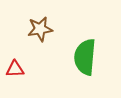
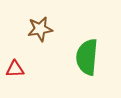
green semicircle: moved 2 px right
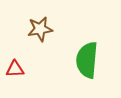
green semicircle: moved 3 px down
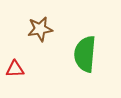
green semicircle: moved 2 px left, 6 px up
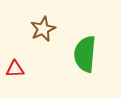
brown star: moved 3 px right; rotated 15 degrees counterclockwise
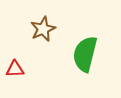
green semicircle: rotated 9 degrees clockwise
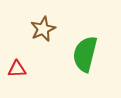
red triangle: moved 2 px right
